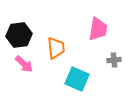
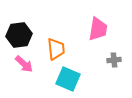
orange trapezoid: moved 1 px down
cyan square: moved 9 px left
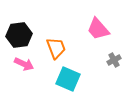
pink trapezoid: rotated 130 degrees clockwise
orange trapezoid: moved 1 px up; rotated 15 degrees counterclockwise
gray cross: rotated 24 degrees counterclockwise
pink arrow: rotated 18 degrees counterclockwise
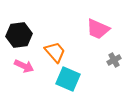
pink trapezoid: rotated 25 degrees counterclockwise
orange trapezoid: moved 1 px left, 4 px down; rotated 20 degrees counterclockwise
pink arrow: moved 2 px down
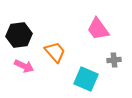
pink trapezoid: rotated 30 degrees clockwise
gray cross: rotated 24 degrees clockwise
cyan square: moved 18 px right
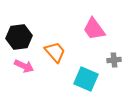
pink trapezoid: moved 4 px left
black hexagon: moved 2 px down
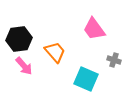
black hexagon: moved 2 px down
gray cross: rotated 24 degrees clockwise
pink arrow: rotated 24 degrees clockwise
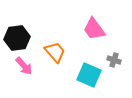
black hexagon: moved 2 px left, 1 px up
cyan square: moved 3 px right, 4 px up
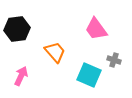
pink trapezoid: moved 2 px right
black hexagon: moved 9 px up
pink arrow: moved 3 px left, 10 px down; rotated 114 degrees counterclockwise
